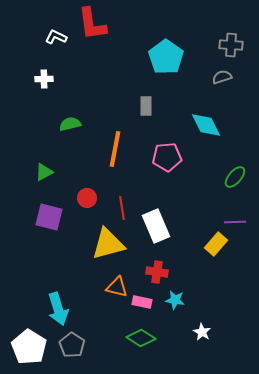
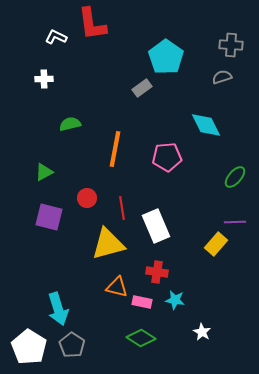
gray rectangle: moved 4 px left, 18 px up; rotated 54 degrees clockwise
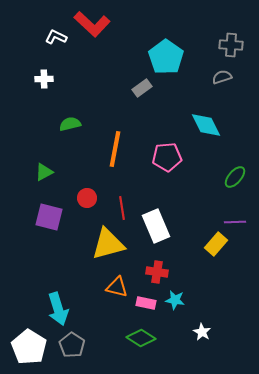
red L-shape: rotated 39 degrees counterclockwise
pink rectangle: moved 4 px right, 1 px down
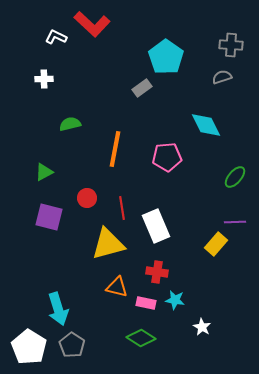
white star: moved 5 px up
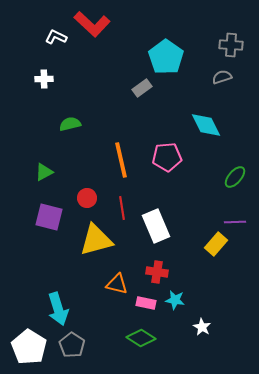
orange line: moved 6 px right, 11 px down; rotated 24 degrees counterclockwise
yellow triangle: moved 12 px left, 4 px up
orange triangle: moved 3 px up
